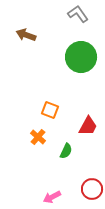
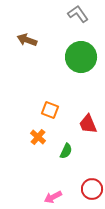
brown arrow: moved 1 px right, 5 px down
red trapezoid: moved 2 px up; rotated 130 degrees clockwise
pink arrow: moved 1 px right
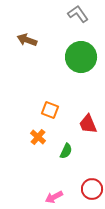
pink arrow: moved 1 px right
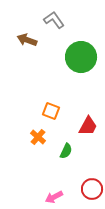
gray L-shape: moved 24 px left, 6 px down
orange square: moved 1 px right, 1 px down
red trapezoid: moved 2 px down; rotated 130 degrees counterclockwise
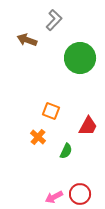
gray L-shape: rotated 80 degrees clockwise
green circle: moved 1 px left, 1 px down
red circle: moved 12 px left, 5 px down
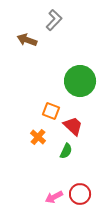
green circle: moved 23 px down
red trapezoid: moved 15 px left; rotated 75 degrees counterclockwise
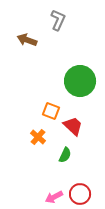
gray L-shape: moved 4 px right; rotated 20 degrees counterclockwise
green semicircle: moved 1 px left, 4 px down
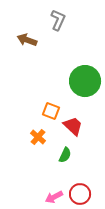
green circle: moved 5 px right
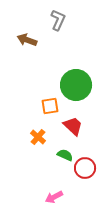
green circle: moved 9 px left, 4 px down
orange square: moved 1 px left, 5 px up; rotated 30 degrees counterclockwise
green semicircle: rotated 91 degrees counterclockwise
red circle: moved 5 px right, 26 px up
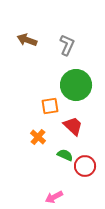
gray L-shape: moved 9 px right, 25 px down
red circle: moved 2 px up
